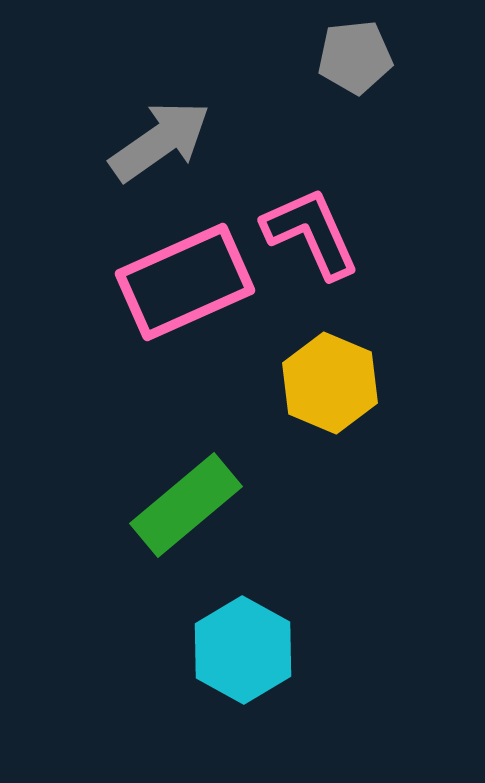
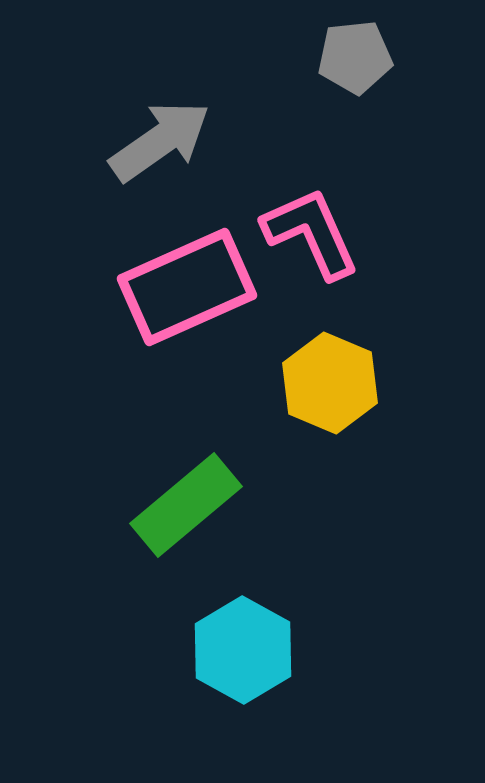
pink rectangle: moved 2 px right, 5 px down
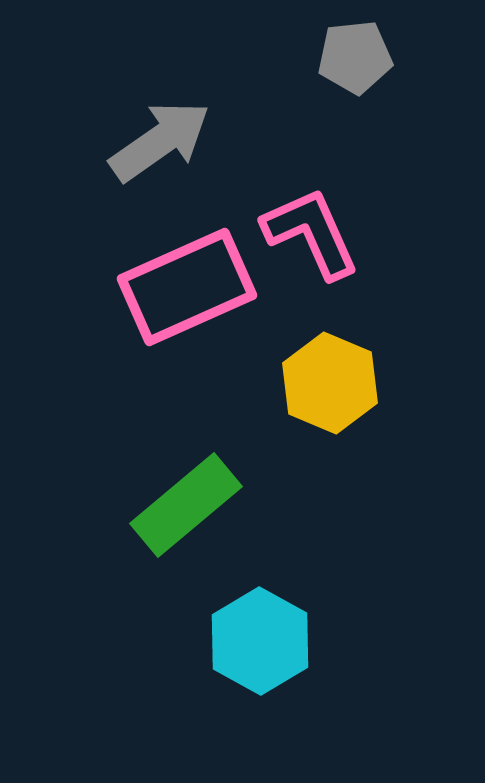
cyan hexagon: moved 17 px right, 9 px up
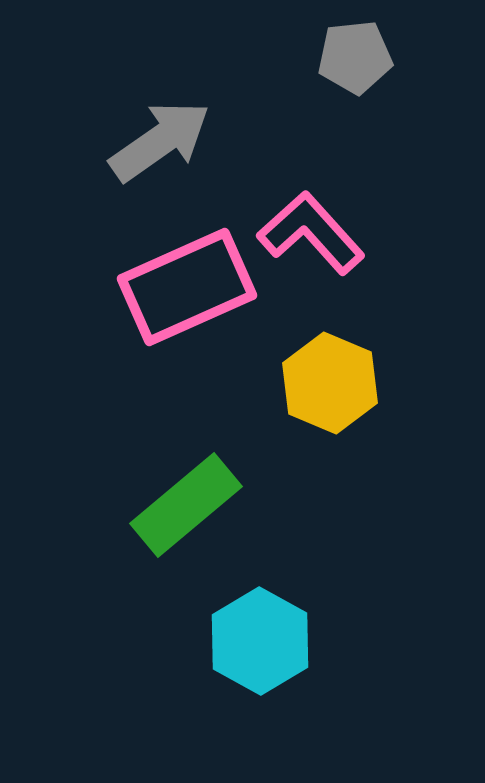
pink L-shape: rotated 18 degrees counterclockwise
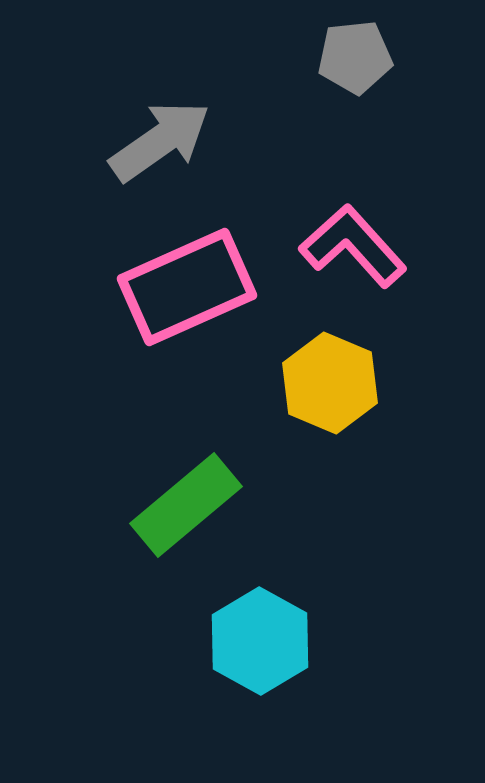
pink L-shape: moved 42 px right, 13 px down
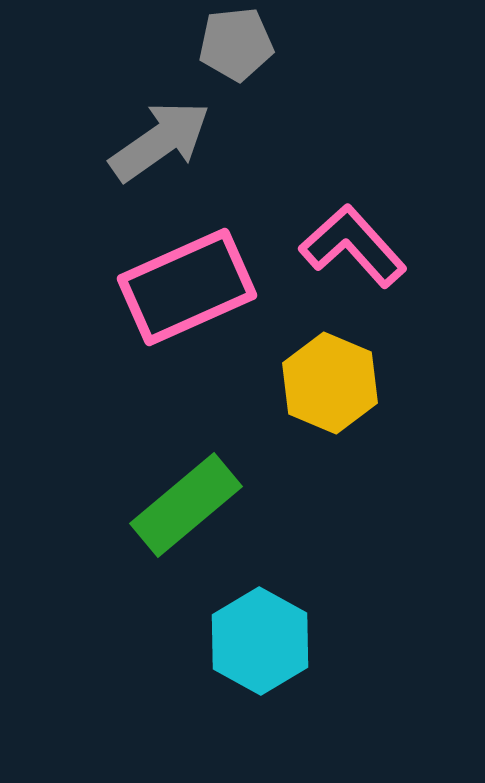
gray pentagon: moved 119 px left, 13 px up
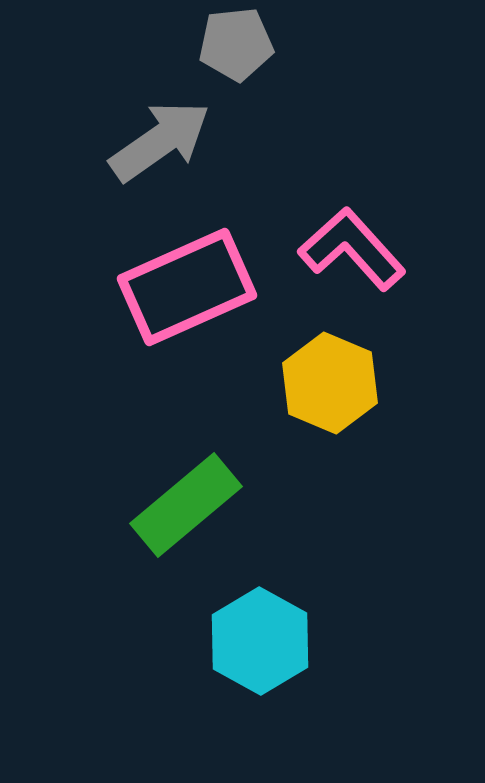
pink L-shape: moved 1 px left, 3 px down
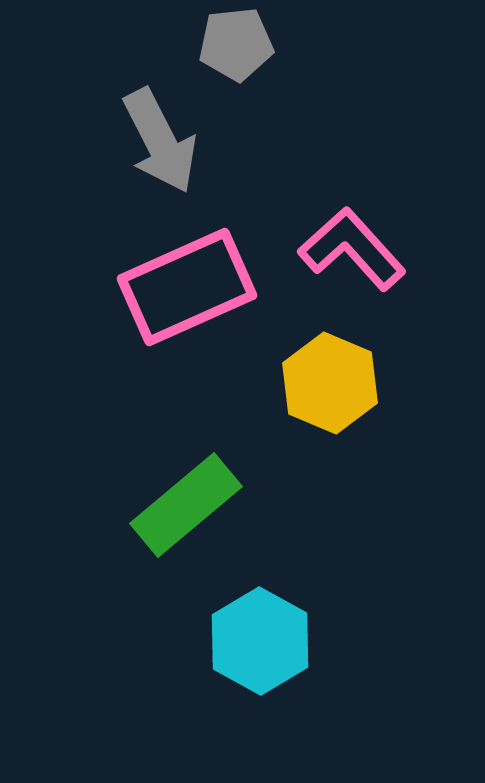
gray arrow: rotated 98 degrees clockwise
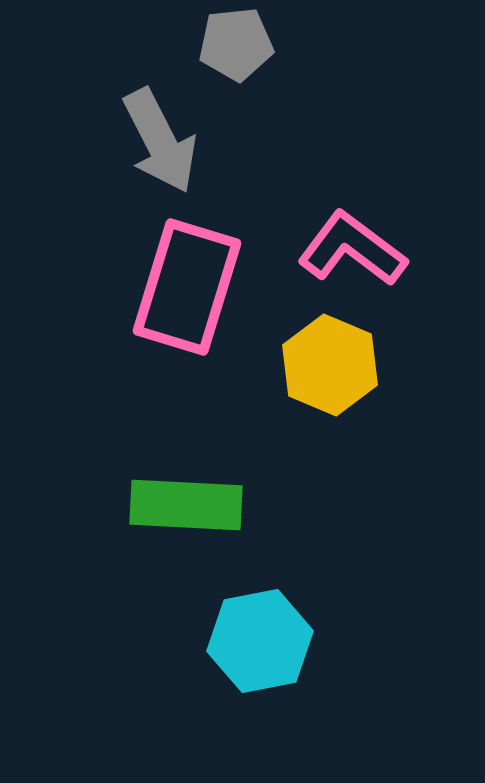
pink L-shape: rotated 11 degrees counterclockwise
pink rectangle: rotated 49 degrees counterclockwise
yellow hexagon: moved 18 px up
green rectangle: rotated 43 degrees clockwise
cyan hexagon: rotated 20 degrees clockwise
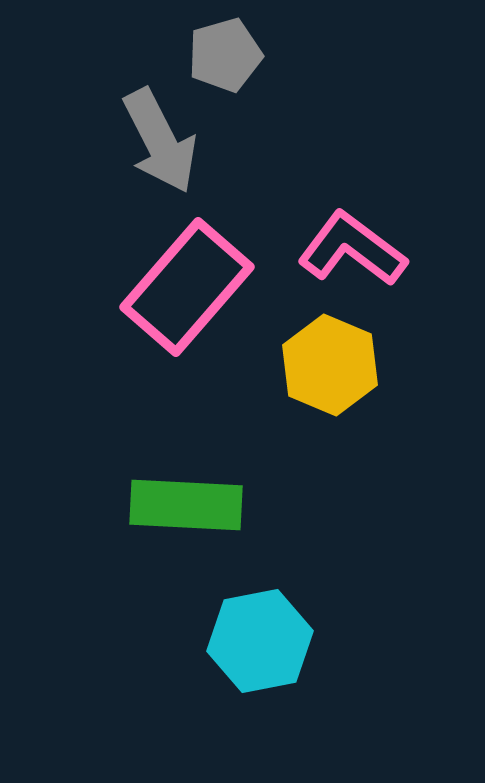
gray pentagon: moved 11 px left, 11 px down; rotated 10 degrees counterclockwise
pink rectangle: rotated 24 degrees clockwise
